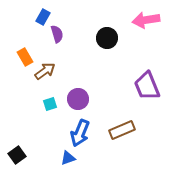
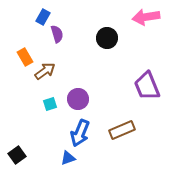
pink arrow: moved 3 px up
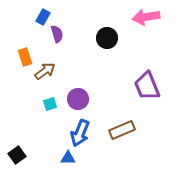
orange rectangle: rotated 12 degrees clockwise
blue triangle: rotated 21 degrees clockwise
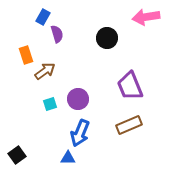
orange rectangle: moved 1 px right, 2 px up
purple trapezoid: moved 17 px left
brown rectangle: moved 7 px right, 5 px up
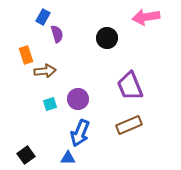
brown arrow: rotated 30 degrees clockwise
black square: moved 9 px right
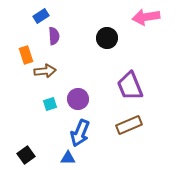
blue rectangle: moved 2 px left, 1 px up; rotated 28 degrees clockwise
purple semicircle: moved 3 px left, 2 px down; rotated 12 degrees clockwise
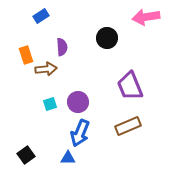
purple semicircle: moved 8 px right, 11 px down
brown arrow: moved 1 px right, 2 px up
purple circle: moved 3 px down
brown rectangle: moved 1 px left, 1 px down
